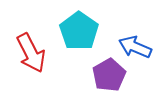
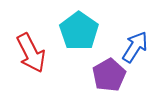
blue arrow: rotated 100 degrees clockwise
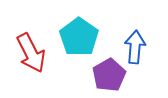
cyan pentagon: moved 6 px down
blue arrow: rotated 28 degrees counterclockwise
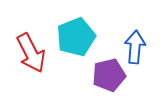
cyan pentagon: moved 3 px left; rotated 15 degrees clockwise
purple pentagon: rotated 16 degrees clockwise
